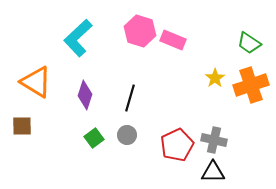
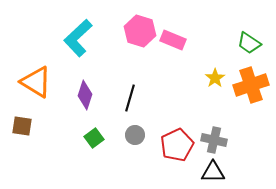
brown square: rotated 10 degrees clockwise
gray circle: moved 8 px right
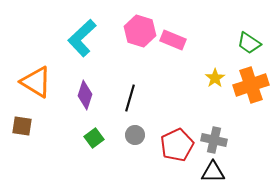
cyan L-shape: moved 4 px right
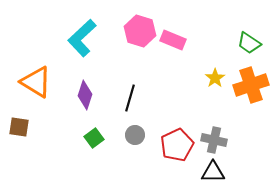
brown square: moved 3 px left, 1 px down
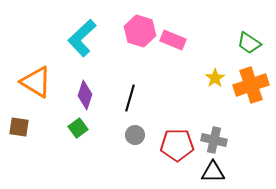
green square: moved 16 px left, 10 px up
red pentagon: rotated 24 degrees clockwise
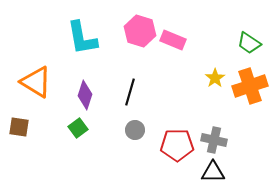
cyan L-shape: rotated 57 degrees counterclockwise
orange cross: moved 1 px left, 1 px down
black line: moved 6 px up
gray circle: moved 5 px up
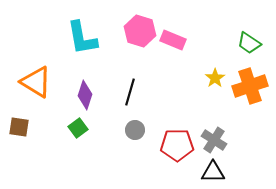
gray cross: rotated 20 degrees clockwise
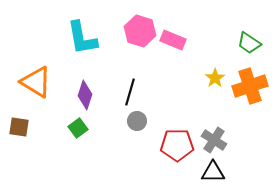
gray circle: moved 2 px right, 9 px up
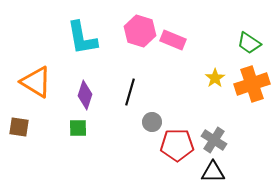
orange cross: moved 2 px right, 2 px up
gray circle: moved 15 px right, 1 px down
green square: rotated 36 degrees clockwise
